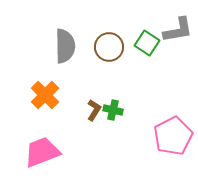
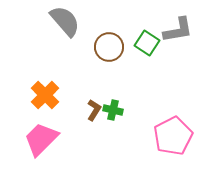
gray semicircle: moved 25 px up; rotated 40 degrees counterclockwise
pink trapezoid: moved 1 px left, 13 px up; rotated 24 degrees counterclockwise
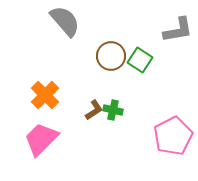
green square: moved 7 px left, 17 px down
brown circle: moved 2 px right, 9 px down
brown L-shape: rotated 25 degrees clockwise
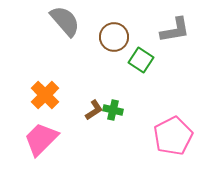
gray L-shape: moved 3 px left
brown circle: moved 3 px right, 19 px up
green square: moved 1 px right
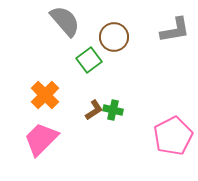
green square: moved 52 px left; rotated 20 degrees clockwise
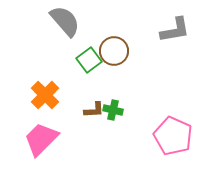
brown circle: moved 14 px down
brown L-shape: rotated 30 degrees clockwise
pink pentagon: rotated 21 degrees counterclockwise
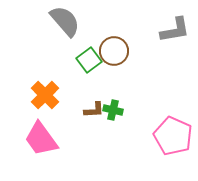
pink trapezoid: rotated 81 degrees counterclockwise
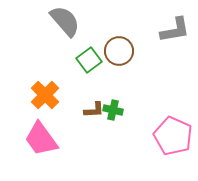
brown circle: moved 5 px right
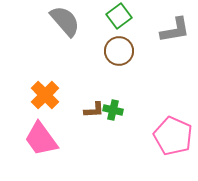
green square: moved 30 px right, 44 px up
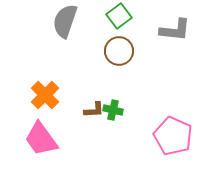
gray semicircle: rotated 120 degrees counterclockwise
gray L-shape: rotated 16 degrees clockwise
